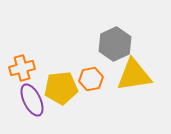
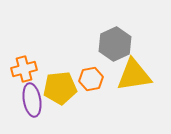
orange cross: moved 2 px right, 1 px down
yellow pentagon: moved 1 px left
purple ellipse: rotated 16 degrees clockwise
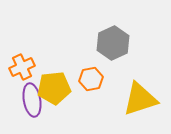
gray hexagon: moved 2 px left, 1 px up
orange cross: moved 2 px left, 2 px up; rotated 10 degrees counterclockwise
yellow triangle: moved 6 px right, 24 px down; rotated 9 degrees counterclockwise
yellow pentagon: moved 6 px left
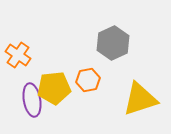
orange cross: moved 4 px left, 12 px up; rotated 30 degrees counterclockwise
orange hexagon: moved 3 px left, 1 px down
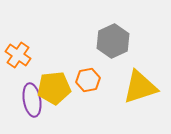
gray hexagon: moved 2 px up
yellow triangle: moved 12 px up
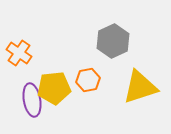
orange cross: moved 1 px right, 2 px up
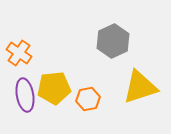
orange hexagon: moved 19 px down
purple ellipse: moved 7 px left, 5 px up
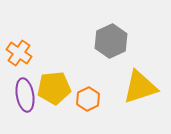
gray hexagon: moved 2 px left
orange hexagon: rotated 15 degrees counterclockwise
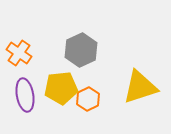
gray hexagon: moved 30 px left, 9 px down
yellow pentagon: moved 7 px right
